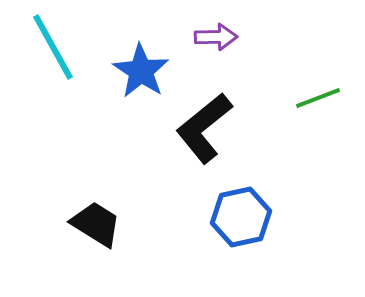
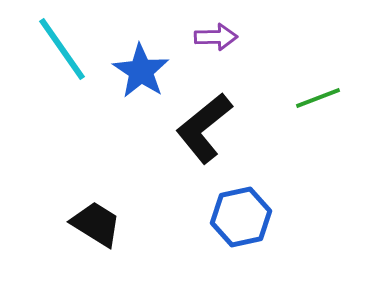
cyan line: moved 9 px right, 2 px down; rotated 6 degrees counterclockwise
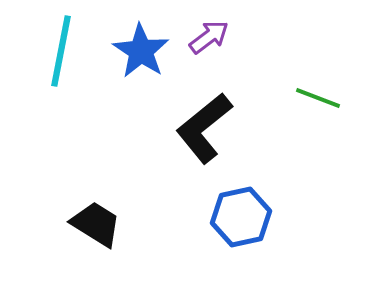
purple arrow: moved 7 px left; rotated 36 degrees counterclockwise
cyan line: moved 1 px left, 2 px down; rotated 46 degrees clockwise
blue star: moved 20 px up
green line: rotated 42 degrees clockwise
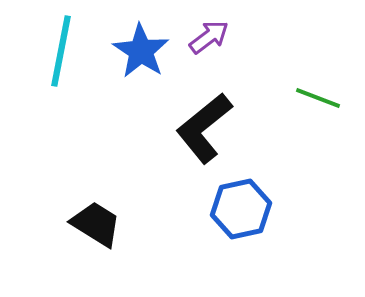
blue hexagon: moved 8 px up
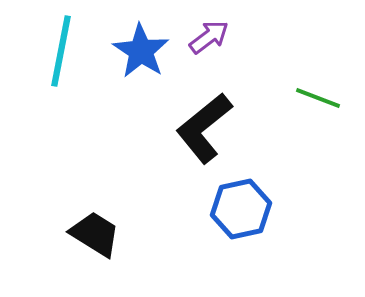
black trapezoid: moved 1 px left, 10 px down
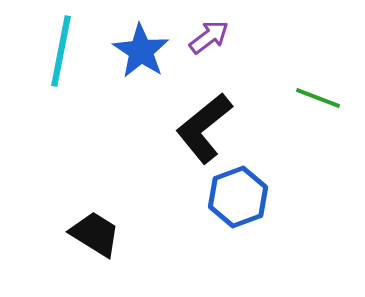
blue hexagon: moved 3 px left, 12 px up; rotated 8 degrees counterclockwise
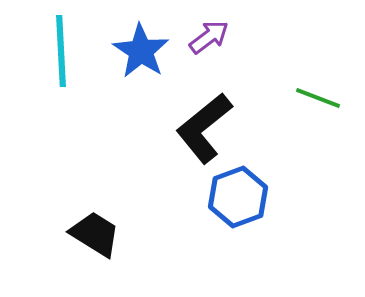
cyan line: rotated 14 degrees counterclockwise
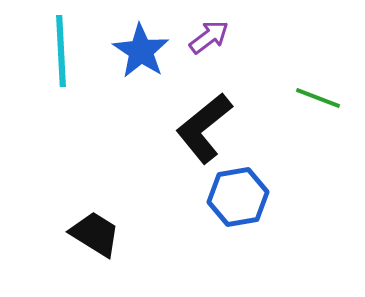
blue hexagon: rotated 10 degrees clockwise
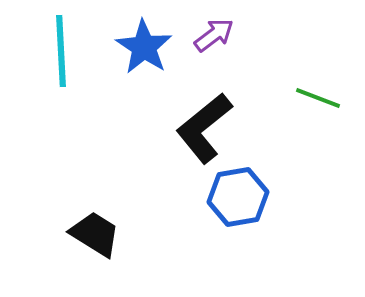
purple arrow: moved 5 px right, 2 px up
blue star: moved 3 px right, 4 px up
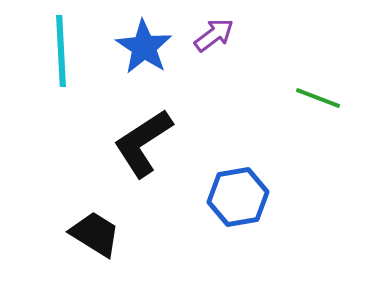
black L-shape: moved 61 px left, 15 px down; rotated 6 degrees clockwise
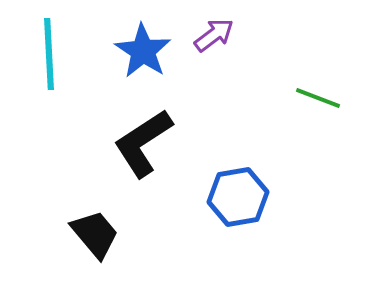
blue star: moved 1 px left, 4 px down
cyan line: moved 12 px left, 3 px down
black trapezoid: rotated 18 degrees clockwise
